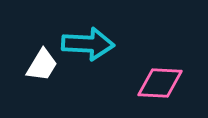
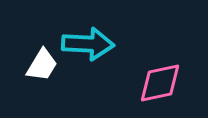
pink diamond: rotated 15 degrees counterclockwise
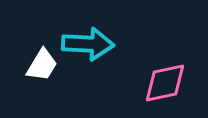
pink diamond: moved 5 px right
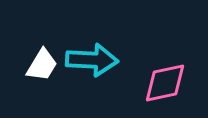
cyan arrow: moved 4 px right, 16 px down
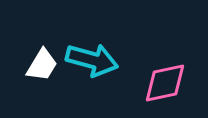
cyan arrow: rotated 12 degrees clockwise
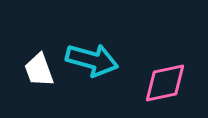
white trapezoid: moved 3 px left, 5 px down; rotated 129 degrees clockwise
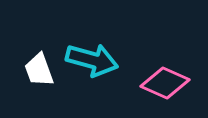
pink diamond: rotated 36 degrees clockwise
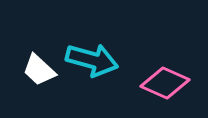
white trapezoid: rotated 27 degrees counterclockwise
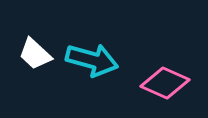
white trapezoid: moved 4 px left, 16 px up
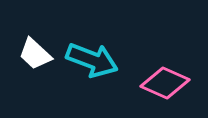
cyan arrow: rotated 6 degrees clockwise
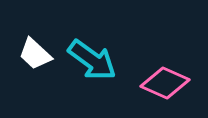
cyan arrow: rotated 15 degrees clockwise
